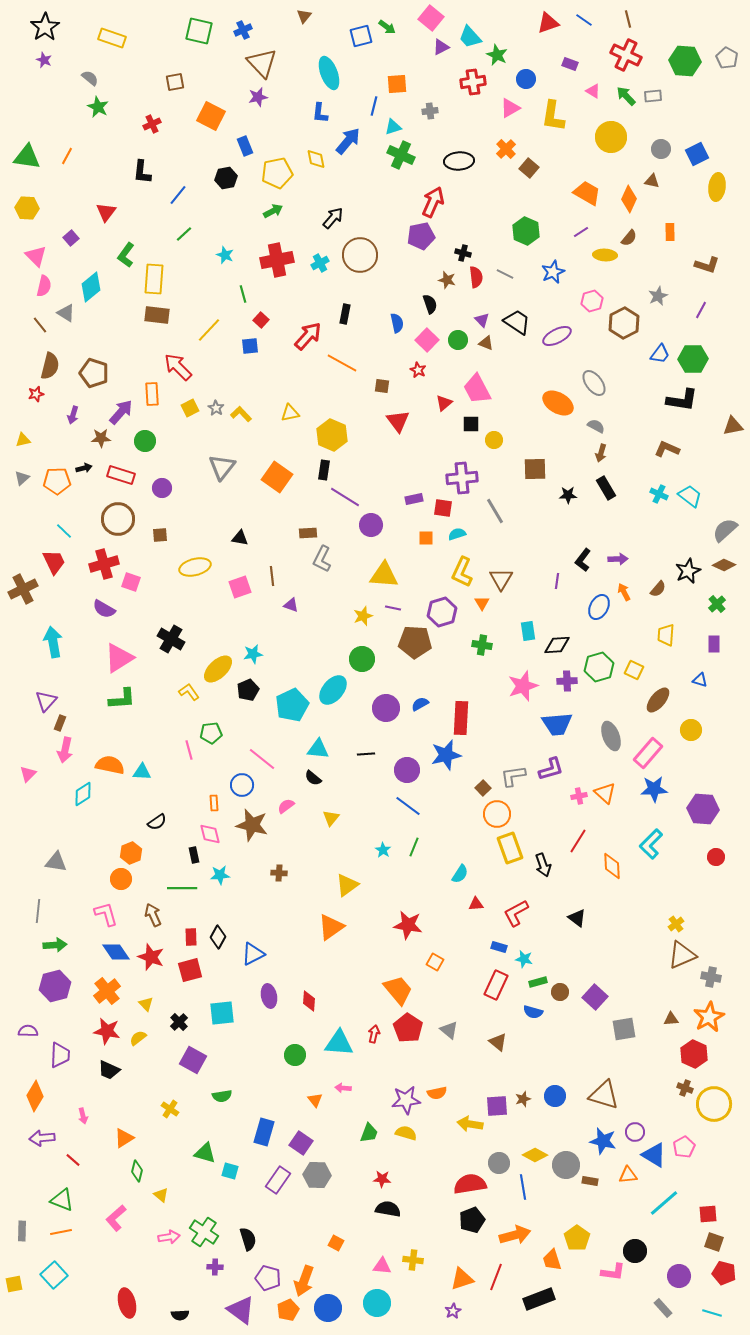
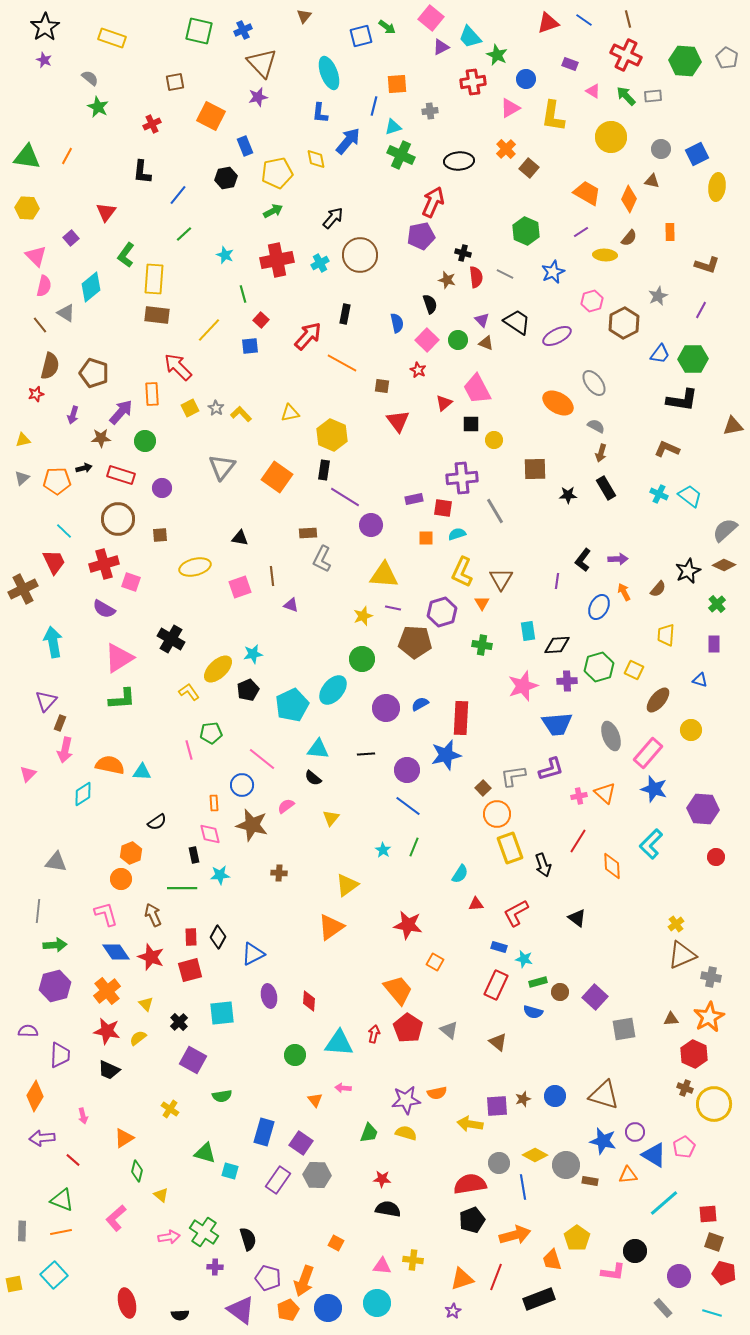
blue star at (654, 789): rotated 20 degrees clockwise
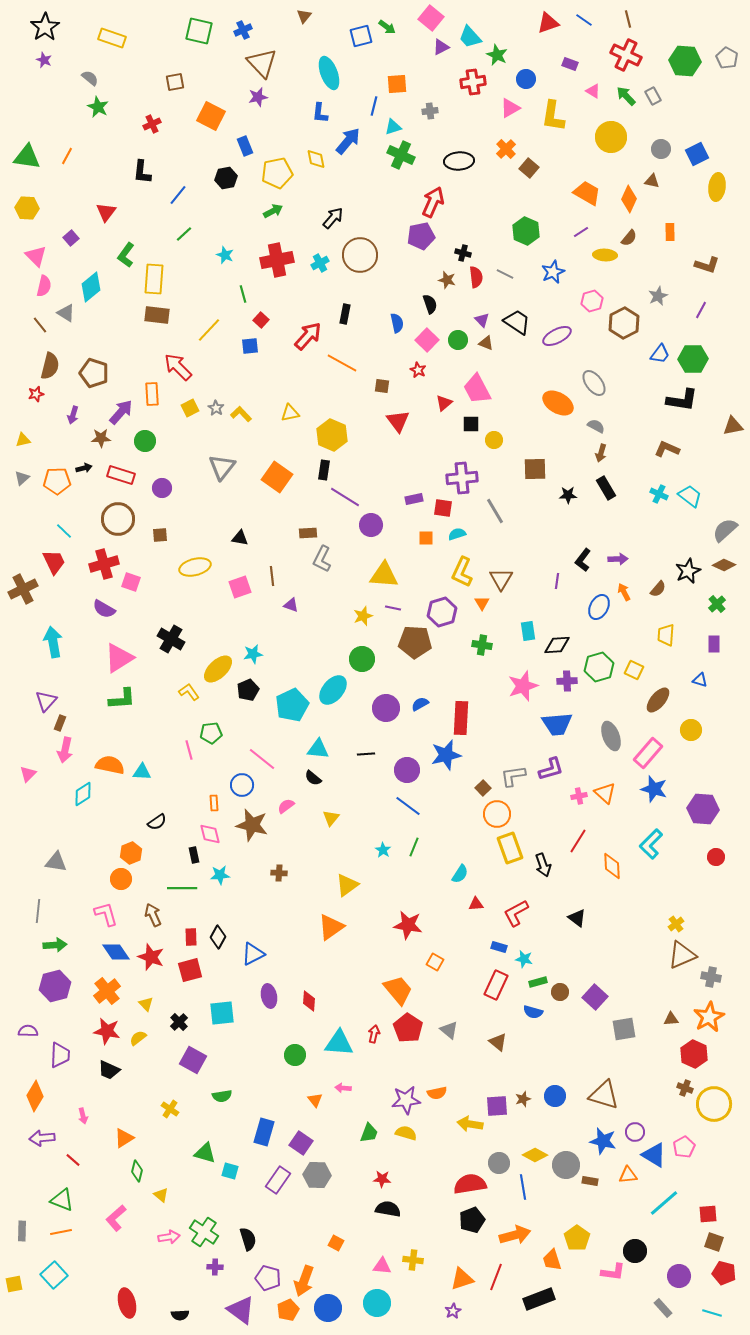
gray rectangle at (653, 96): rotated 66 degrees clockwise
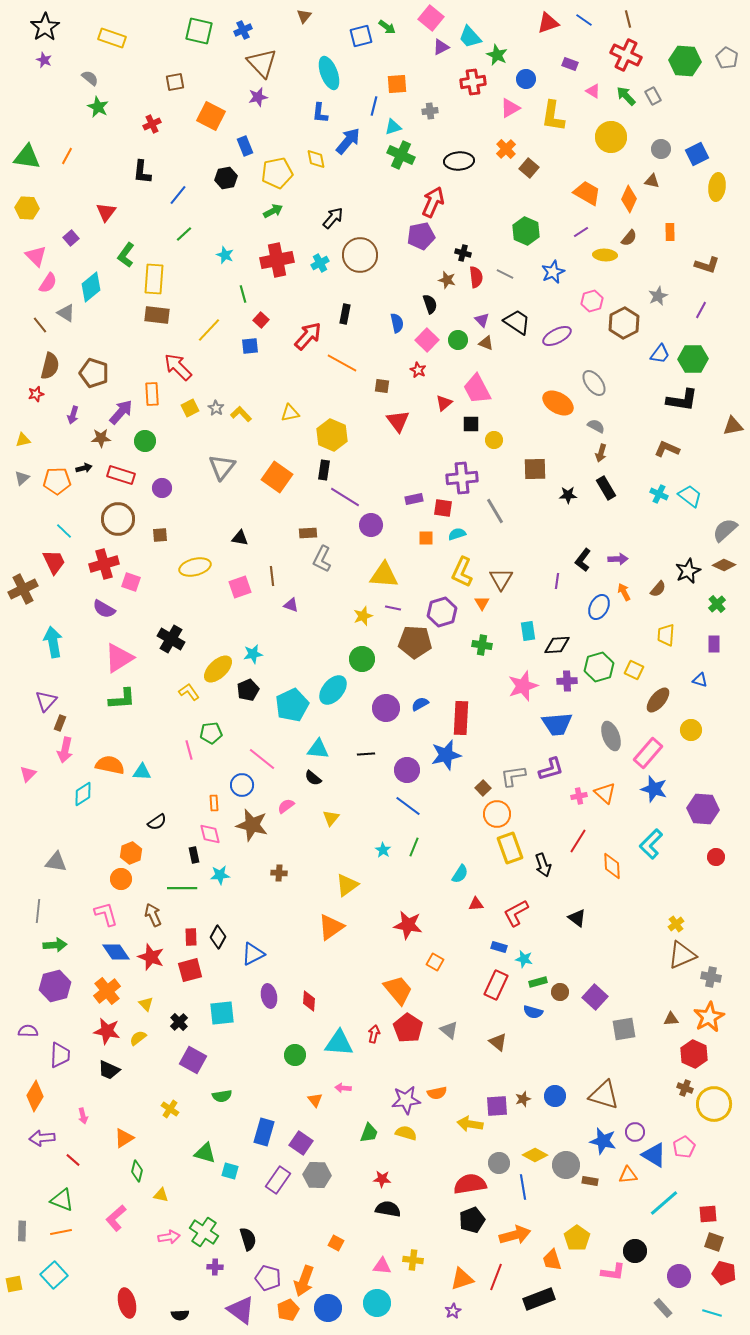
pink semicircle at (44, 286): moved 4 px right, 3 px up; rotated 20 degrees clockwise
yellow triangle at (161, 1195): rotated 28 degrees counterclockwise
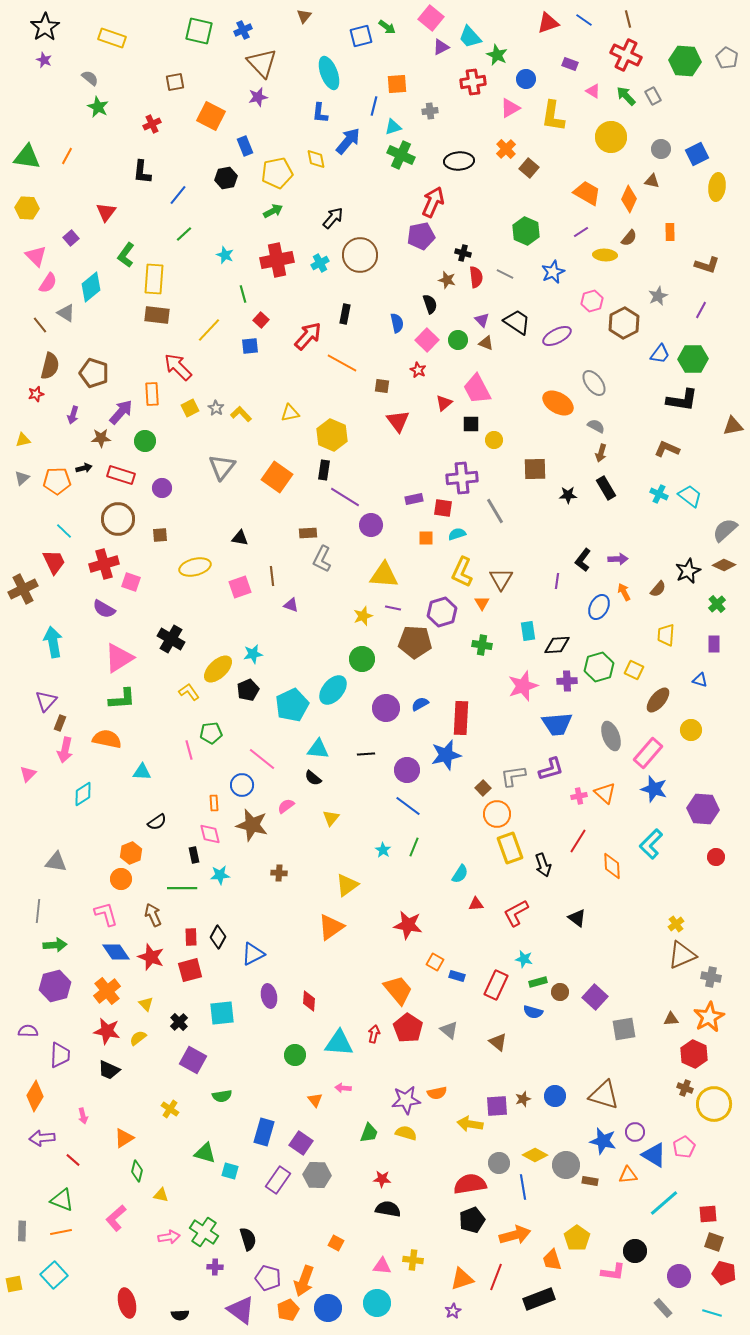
orange semicircle at (110, 765): moved 3 px left, 26 px up
blue rectangle at (499, 947): moved 42 px left, 29 px down
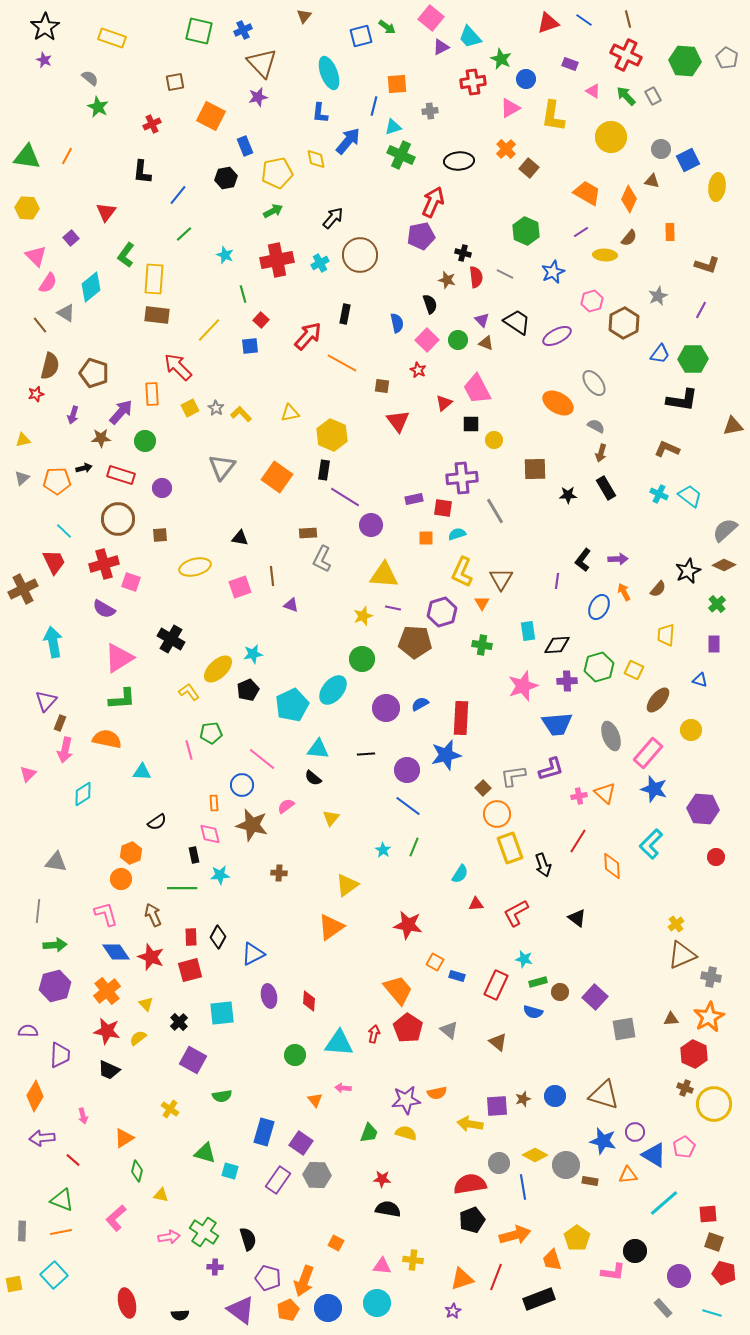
green star at (497, 55): moved 4 px right, 4 px down
blue square at (697, 154): moved 9 px left, 6 px down
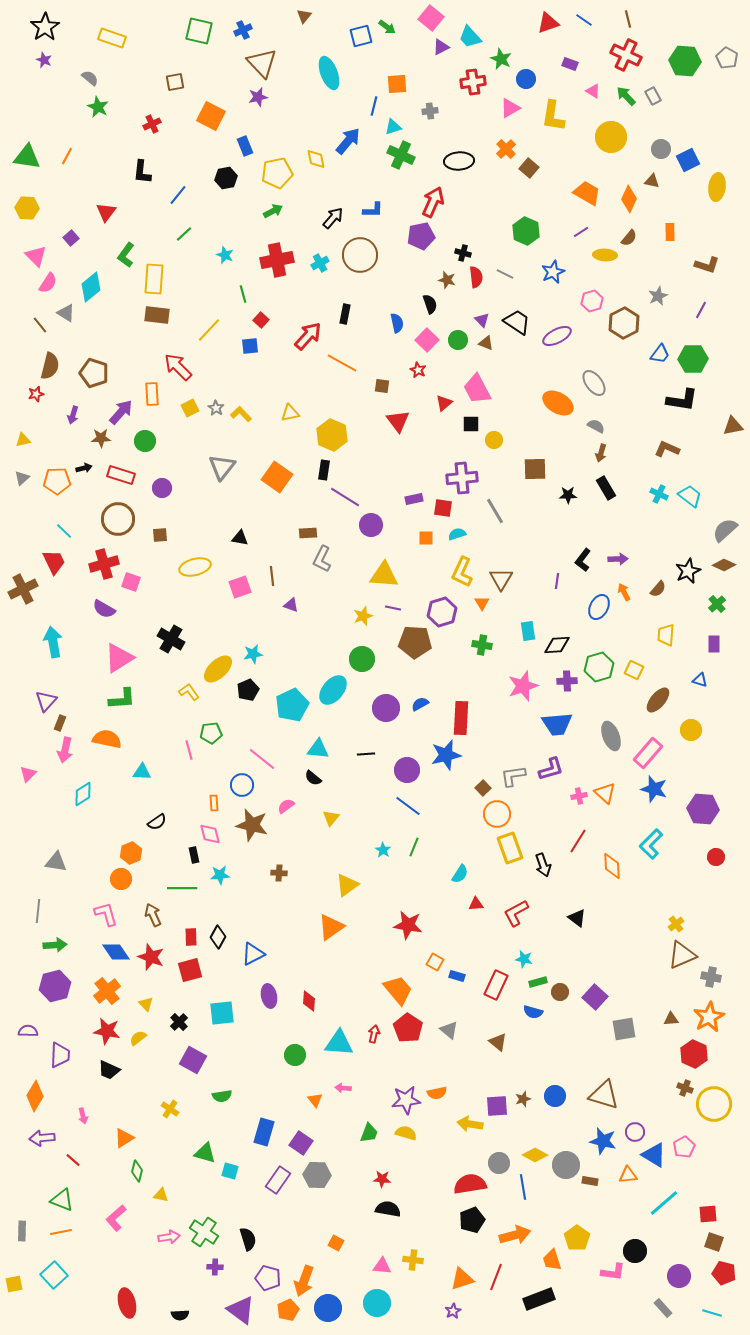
blue L-shape at (320, 113): moved 53 px right, 97 px down; rotated 95 degrees counterclockwise
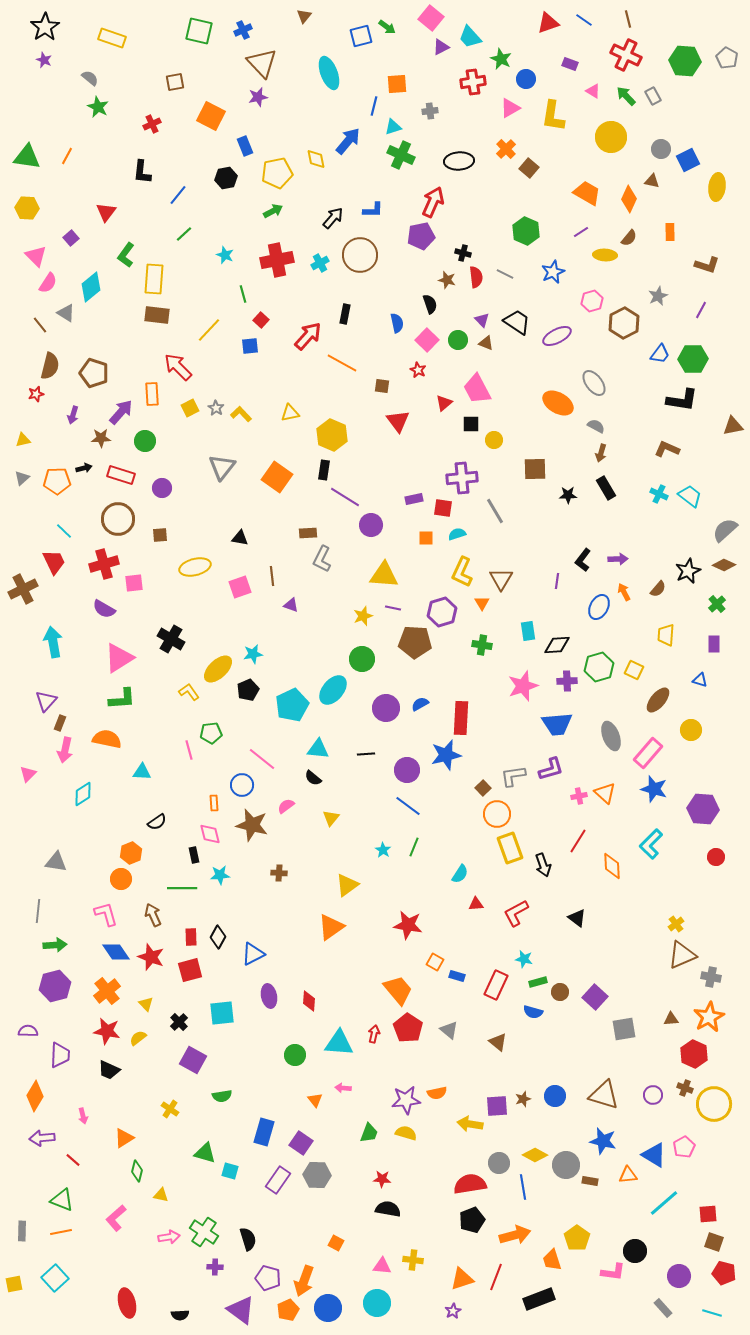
pink square at (131, 582): moved 3 px right, 1 px down; rotated 24 degrees counterclockwise
purple circle at (635, 1132): moved 18 px right, 37 px up
cyan square at (54, 1275): moved 1 px right, 3 px down
